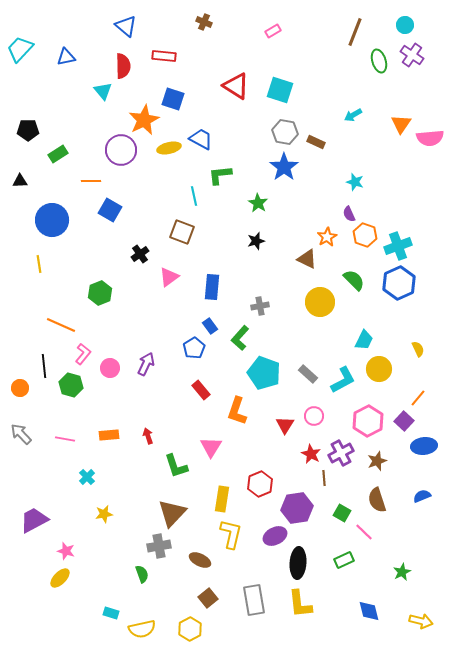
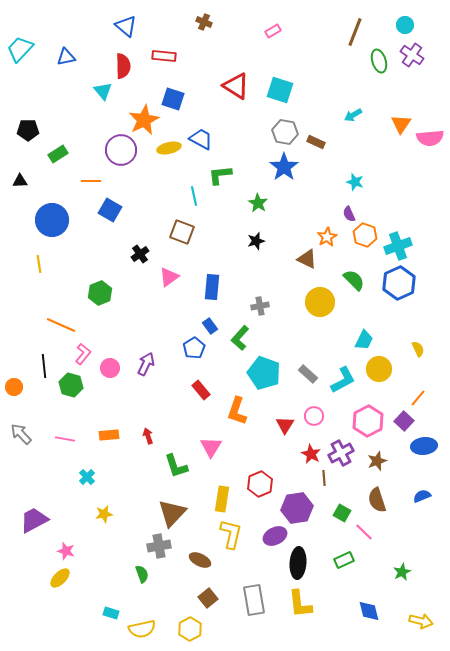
orange circle at (20, 388): moved 6 px left, 1 px up
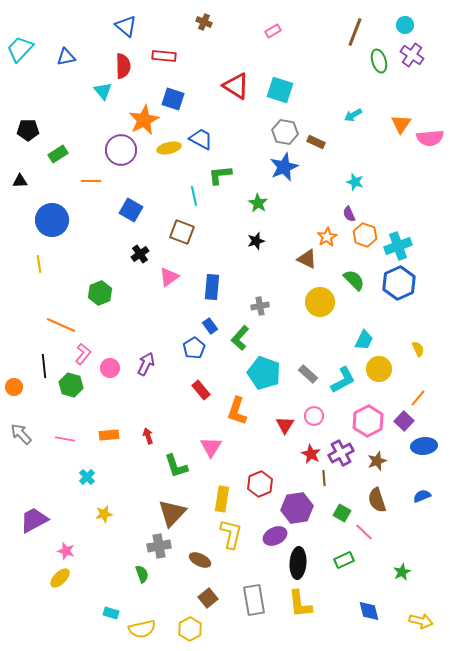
blue star at (284, 167): rotated 12 degrees clockwise
blue square at (110, 210): moved 21 px right
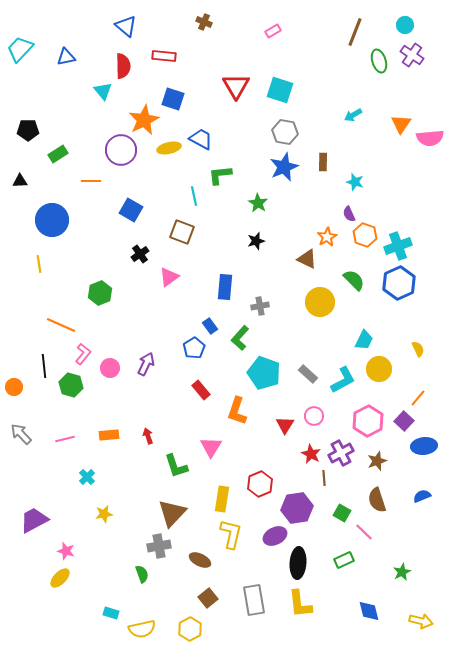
red triangle at (236, 86): rotated 28 degrees clockwise
brown rectangle at (316, 142): moved 7 px right, 20 px down; rotated 66 degrees clockwise
blue rectangle at (212, 287): moved 13 px right
pink line at (65, 439): rotated 24 degrees counterclockwise
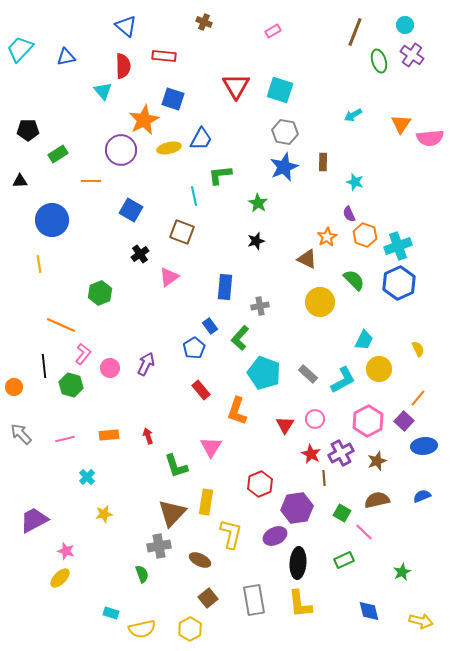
blue trapezoid at (201, 139): rotated 90 degrees clockwise
pink circle at (314, 416): moved 1 px right, 3 px down
yellow rectangle at (222, 499): moved 16 px left, 3 px down
brown semicircle at (377, 500): rotated 95 degrees clockwise
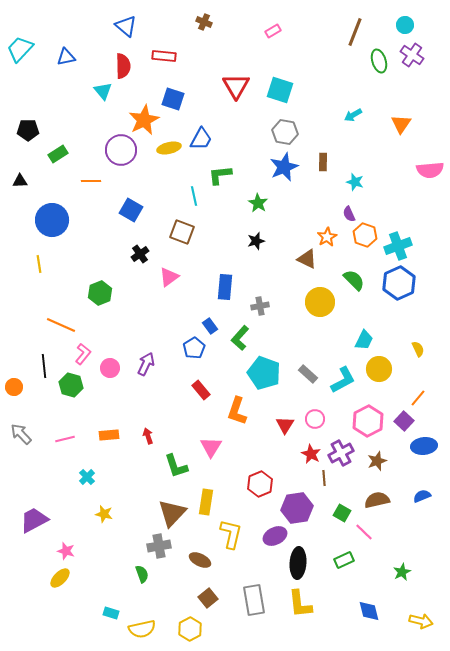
pink semicircle at (430, 138): moved 32 px down
yellow star at (104, 514): rotated 24 degrees clockwise
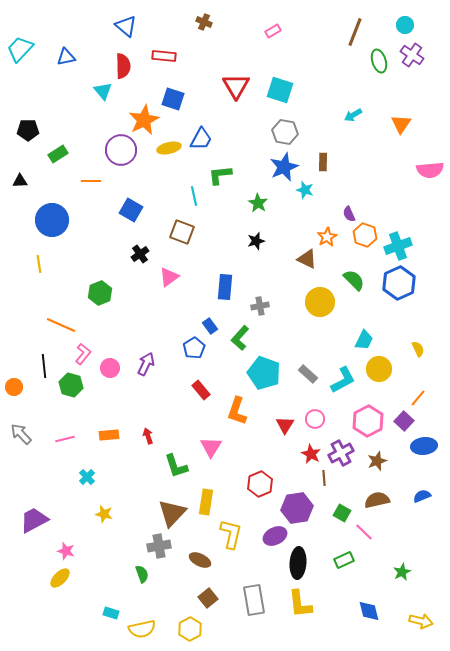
cyan star at (355, 182): moved 50 px left, 8 px down
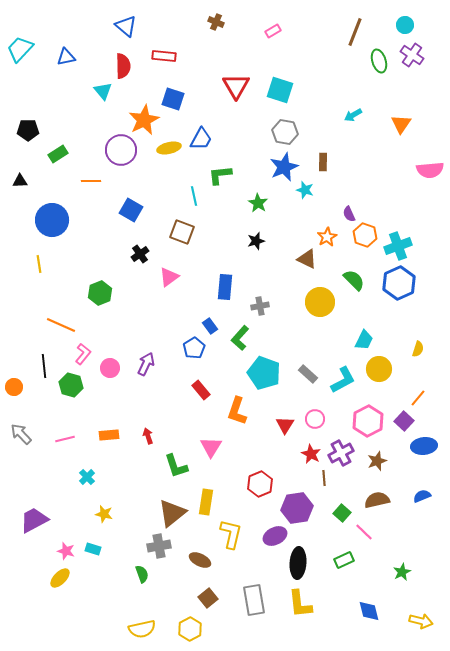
brown cross at (204, 22): moved 12 px right
yellow semicircle at (418, 349): rotated 42 degrees clockwise
brown triangle at (172, 513): rotated 8 degrees clockwise
green square at (342, 513): rotated 12 degrees clockwise
cyan rectangle at (111, 613): moved 18 px left, 64 px up
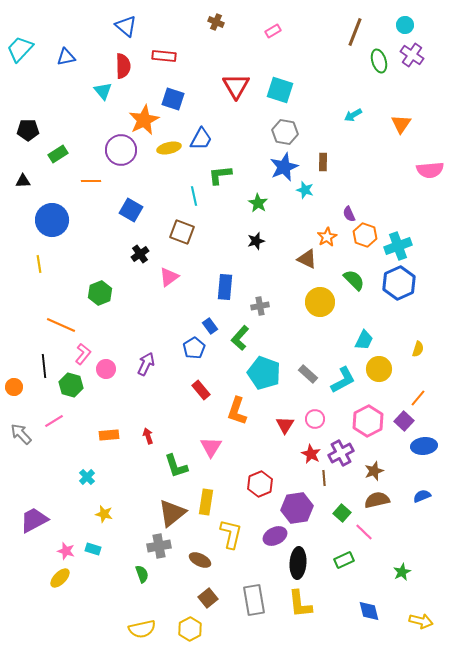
black triangle at (20, 181): moved 3 px right
pink circle at (110, 368): moved 4 px left, 1 px down
pink line at (65, 439): moved 11 px left, 18 px up; rotated 18 degrees counterclockwise
brown star at (377, 461): moved 3 px left, 10 px down
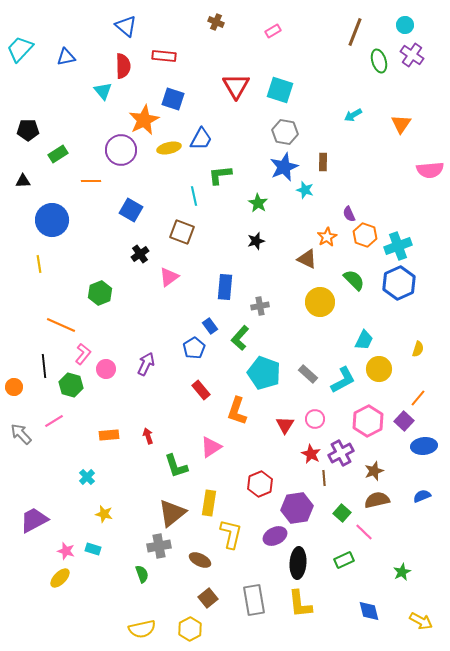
pink triangle at (211, 447): rotated 25 degrees clockwise
yellow rectangle at (206, 502): moved 3 px right, 1 px down
yellow arrow at (421, 621): rotated 15 degrees clockwise
